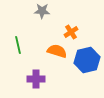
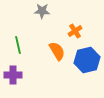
orange cross: moved 4 px right, 1 px up
orange semicircle: rotated 42 degrees clockwise
purple cross: moved 23 px left, 4 px up
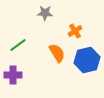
gray star: moved 3 px right, 2 px down
green line: rotated 66 degrees clockwise
orange semicircle: moved 2 px down
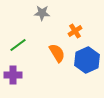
gray star: moved 3 px left
blue hexagon: rotated 10 degrees counterclockwise
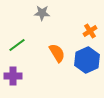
orange cross: moved 15 px right
green line: moved 1 px left
purple cross: moved 1 px down
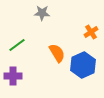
orange cross: moved 1 px right, 1 px down
blue hexagon: moved 4 px left, 5 px down
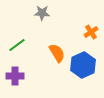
purple cross: moved 2 px right
